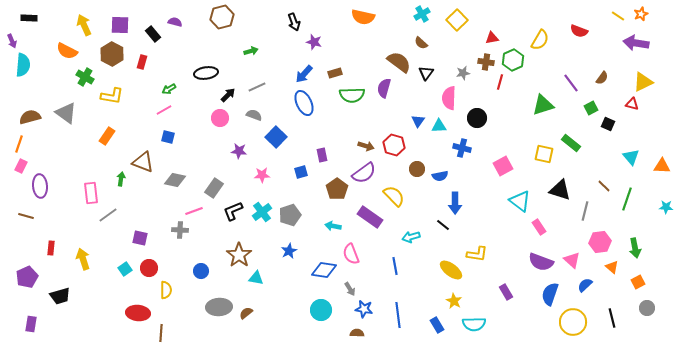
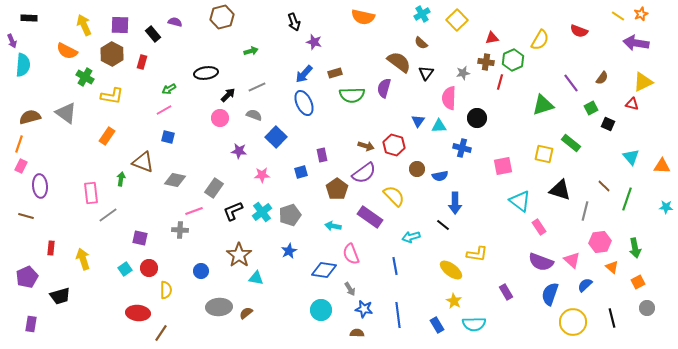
pink square at (503, 166): rotated 18 degrees clockwise
brown line at (161, 333): rotated 30 degrees clockwise
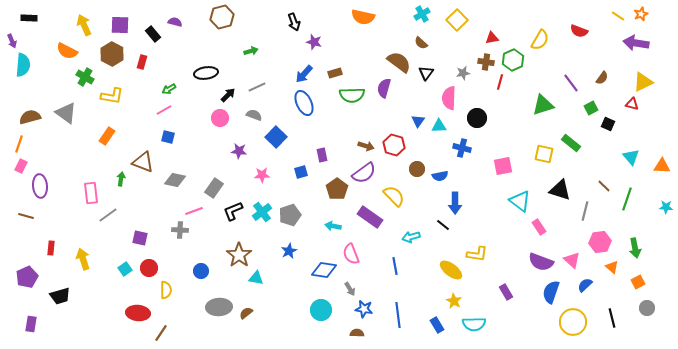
blue semicircle at (550, 294): moved 1 px right, 2 px up
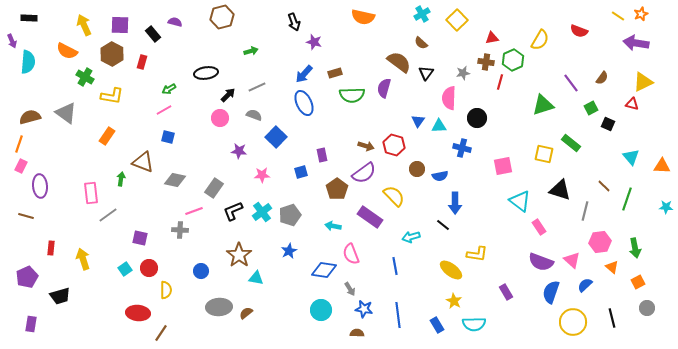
cyan semicircle at (23, 65): moved 5 px right, 3 px up
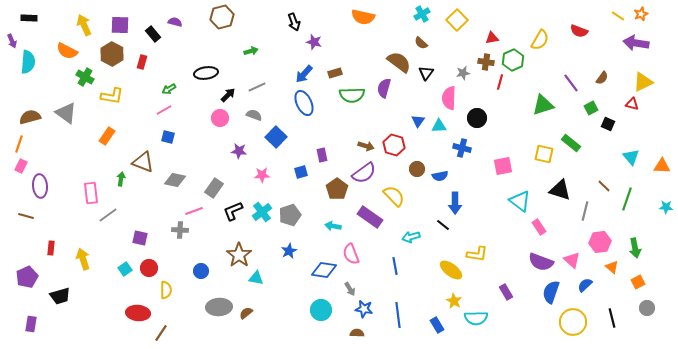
cyan semicircle at (474, 324): moved 2 px right, 6 px up
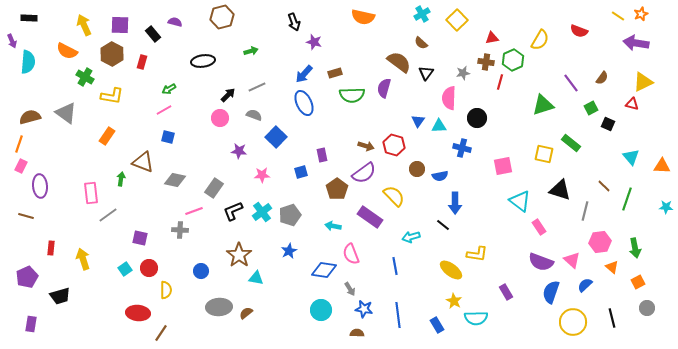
black ellipse at (206, 73): moved 3 px left, 12 px up
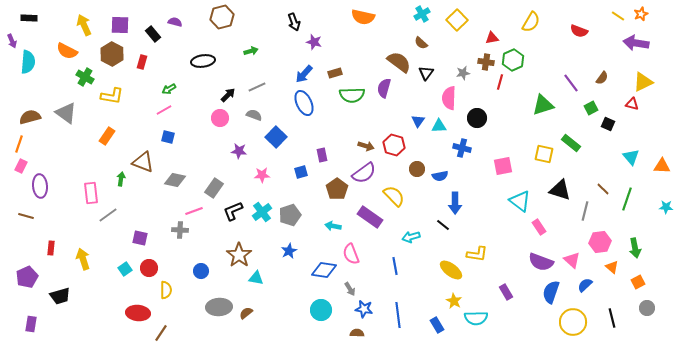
yellow semicircle at (540, 40): moved 9 px left, 18 px up
brown line at (604, 186): moved 1 px left, 3 px down
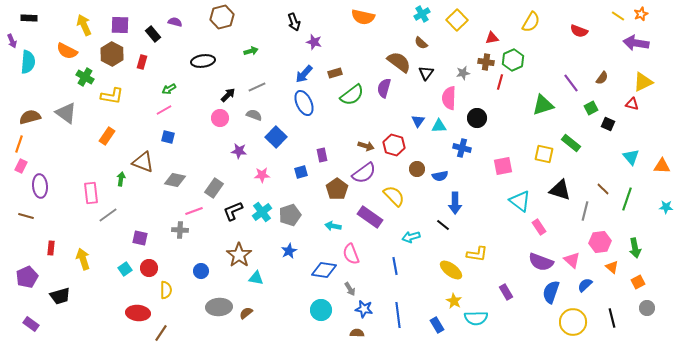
green semicircle at (352, 95): rotated 35 degrees counterclockwise
purple rectangle at (31, 324): rotated 63 degrees counterclockwise
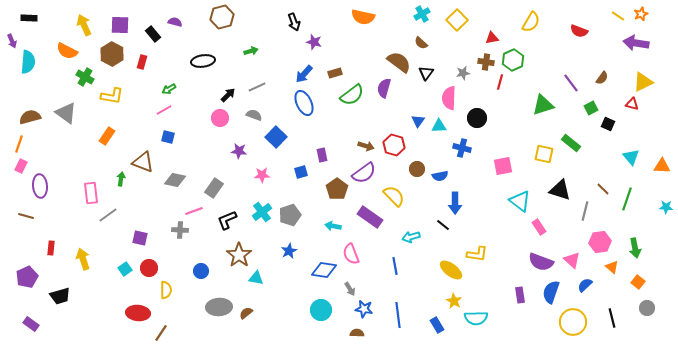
black L-shape at (233, 211): moved 6 px left, 9 px down
orange square at (638, 282): rotated 24 degrees counterclockwise
purple rectangle at (506, 292): moved 14 px right, 3 px down; rotated 21 degrees clockwise
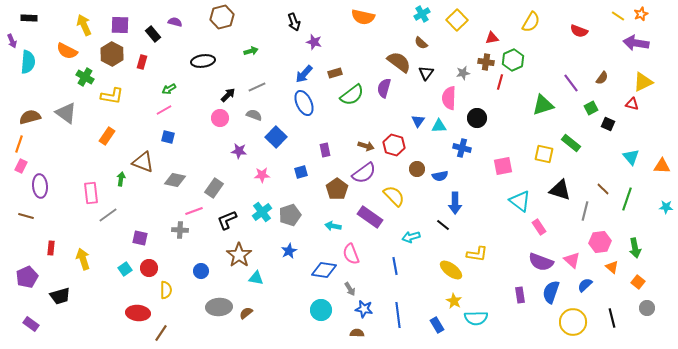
purple rectangle at (322, 155): moved 3 px right, 5 px up
